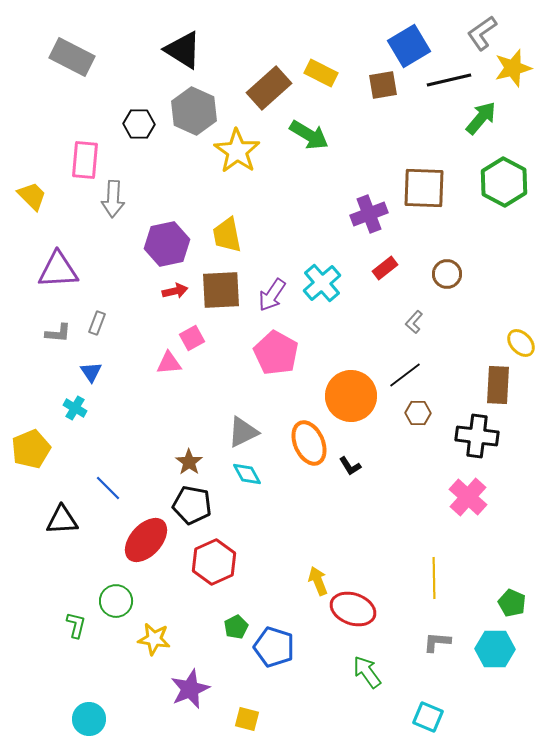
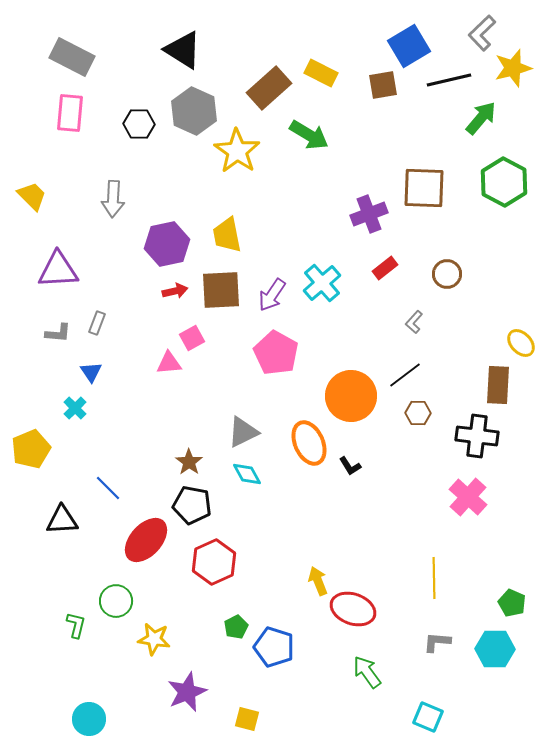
gray L-shape at (482, 33): rotated 9 degrees counterclockwise
pink rectangle at (85, 160): moved 15 px left, 47 px up
cyan cross at (75, 408): rotated 15 degrees clockwise
purple star at (190, 689): moved 3 px left, 3 px down
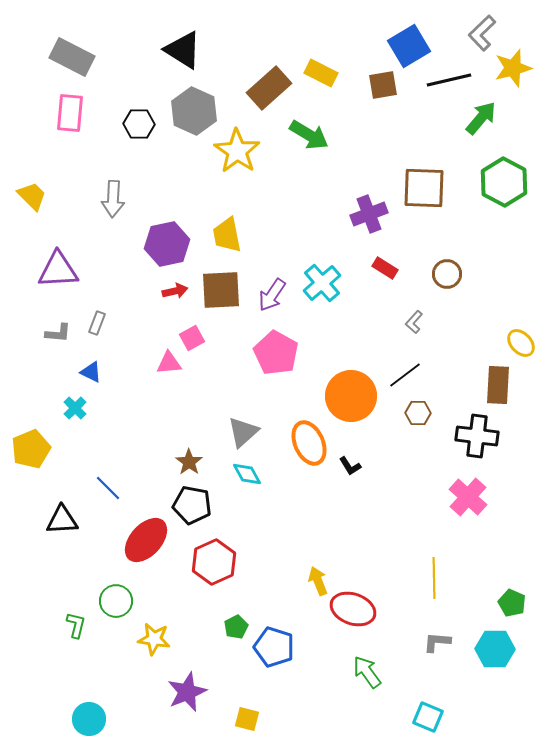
red rectangle at (385, 268): rotated 70 degrees clockwise
blue triangle at (91, 372): rotated 30 degrees counterclockwise
gray triangle at (243, 432): rotated 16 degrees counterclockwise
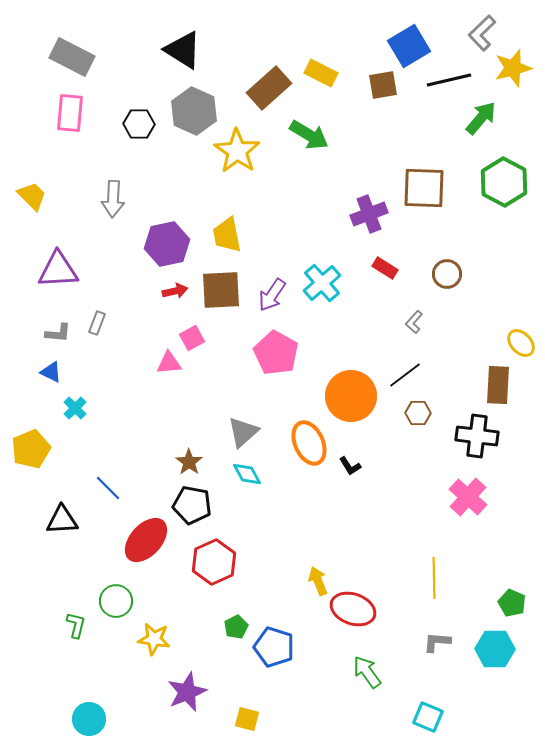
blue triangle at (91, 372): moved 40 px left
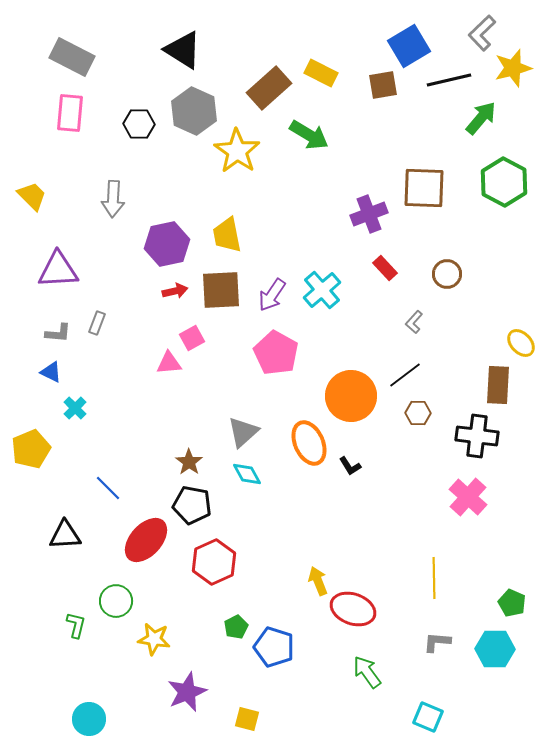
red rectangle at (385, 268): rotated 15 degrees clockwise
cyan cross at (322, 283): moved 7 px down
black triangle at (62, 520): moved 3 px right, 15 px down
